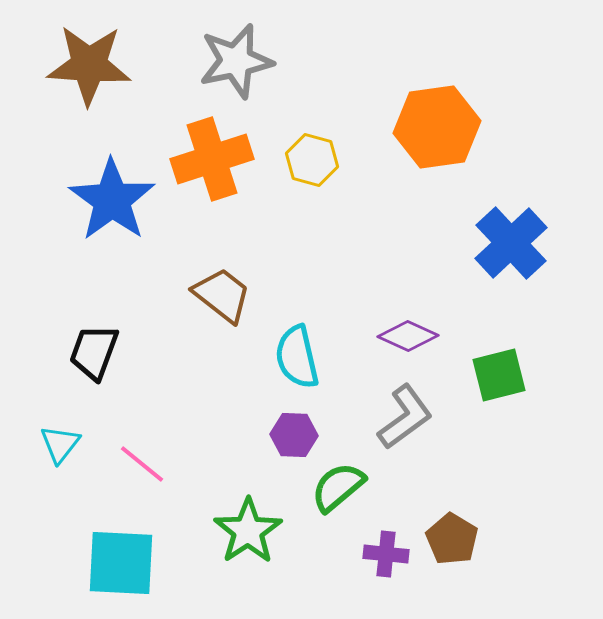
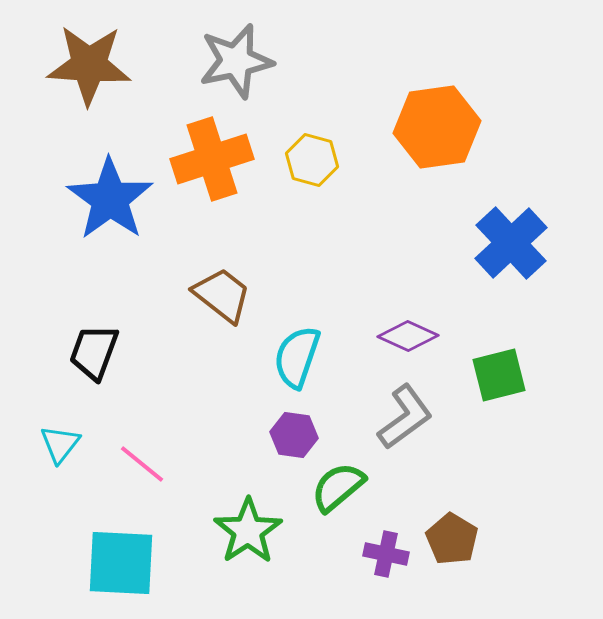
blue star: moved 2 px left, 1 px up
cyan semicircle: rotated 32 degrees clockwise
purple hexagon: rotated 6 degrees clockwise
purple cross: rotated 6 degrees clockwise
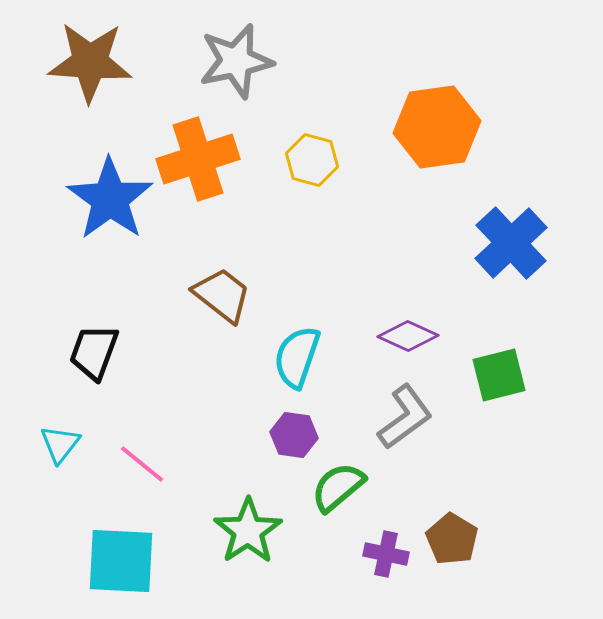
brown star: moved 1 px right, 3 px up
orange cross: moved 14 px left
cyan square: moved 2 px up
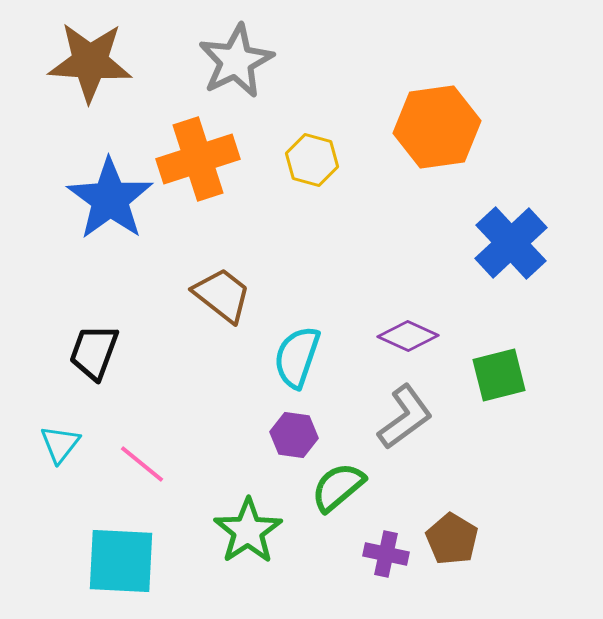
gray star: rotated 14 degrees counterclockwise
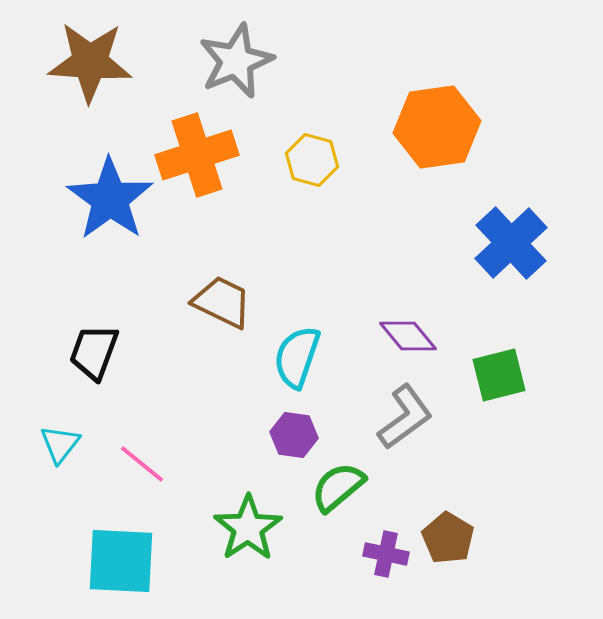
gray star: rotated 4 degrees clockwise
orange cross: moved 1 px left, 4 px up
brown trapezoid: moved 7 px down; rotated 12 degrees counterclockwise
purple diamond: rotated 26 degrees clockwise
green star: moved 3 px up
brown pentagon: moved 4 px left, 1 px up
